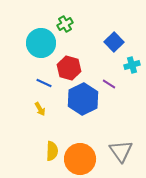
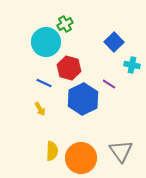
cyan circle: moved 5 px right, 1 px up
cyan cross: rotated 28 degrees clockwise
orange circle: moved 1 px right, 1 px up
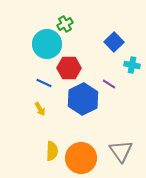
cyan circle: moved 1 px right, 2 px down
red hexagon: rotated 15 degrees counterclockwise
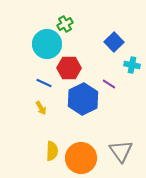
yellow arrow: moved 1 px right, 1 px up
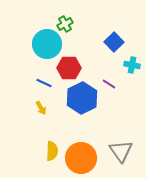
blue hexagon: moved 1 px left, 1 px up
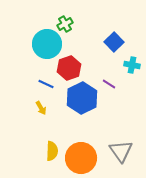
red hexagon: rotated 20 degrees counterclockwise
blue line: moved 2 px right, 1 px down
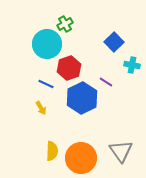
purple line: moved 3 px left, 2 px up
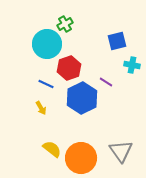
blue square: moved 3 px right, 1 px up; rotated 30 degrees clockwise
yellow semicircle: moved 2 px up; rotated 54 degrees counterclockwise
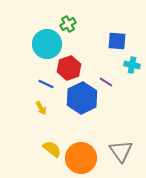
green cross: moved 3 px right
blue square: rotated 18 degrees clockwise
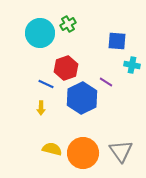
cyan circle: moved 7 px left, 11 px up
red hexagon: moved 3 px left
yellow arrow: rotated 32 degrees clockwise
yellow semicircle: rotated 24 degrees counterclockwise
orange circle: moved 2 px right, 5 px up
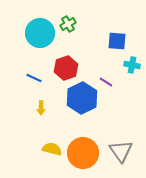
blue line: moved 12 px left, 6 px up
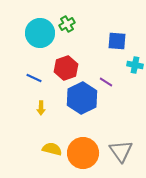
green cross: moved 1 px left
cyan cross: moved 3 px right
